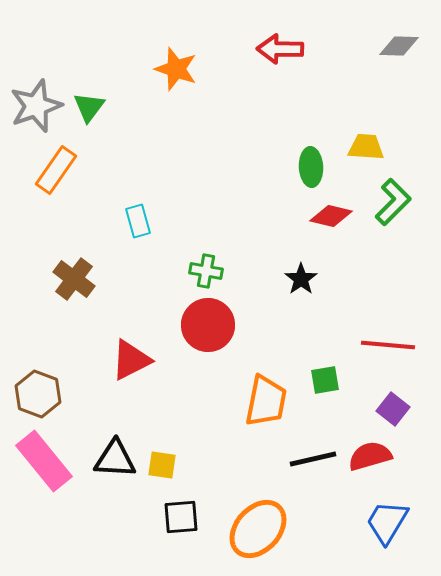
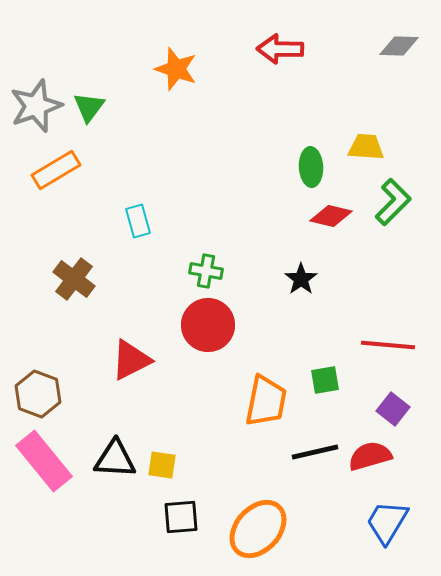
orange rectangle: rotated 24 degrees clockwise
black line: moved 2 px right, 7 px up
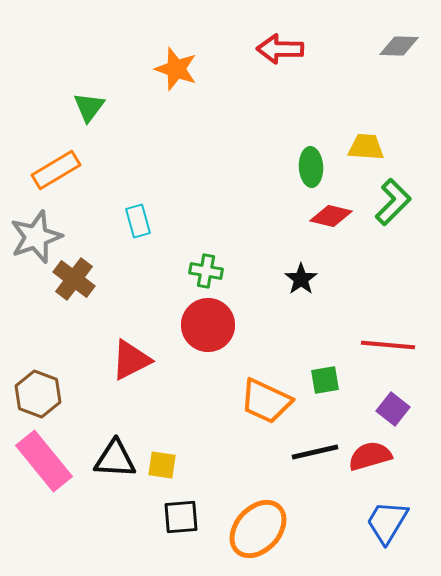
gray star: moved 131 px down
orange trapezoid: rotated 104 degrees clockwise
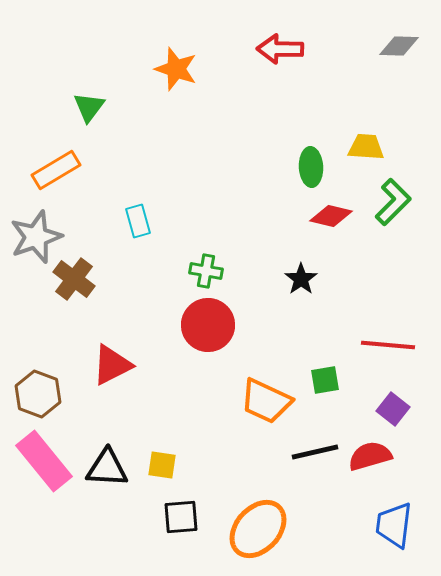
red triangle: moved 19 px left, 5 px down
black triangle: moved 8 px left, 9 px down
blue trapezoid: moved 7 px right, 3 px down; rotated 24 degrees counterclockwise
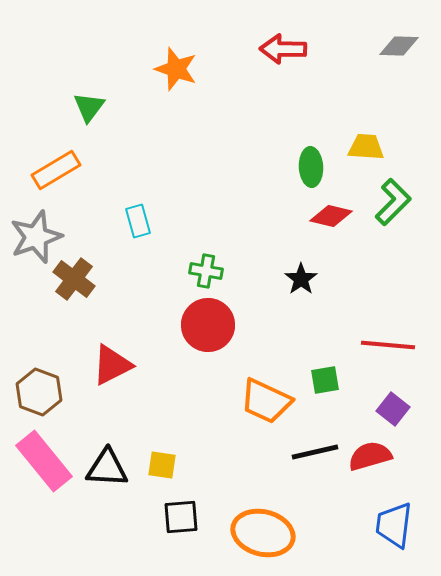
red arrow: moved 3 px right
brown hexagon: moved 1 px right, 2 px up
orange ellipse: moved 5 px right, 4 px down; rotated 62 degrees clockwise
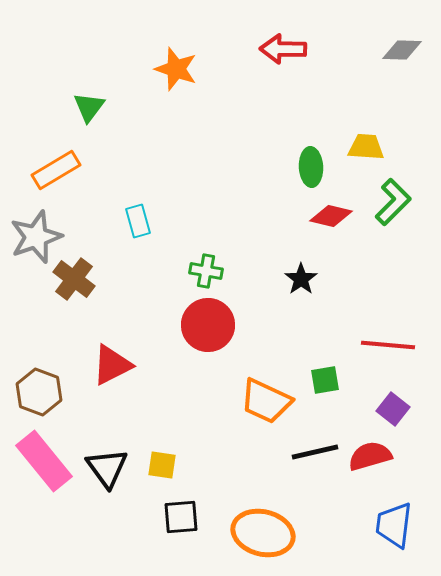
gray diamond: moved 3 px right, 4 px down
black triangle: rotated 51 degrees clockwise
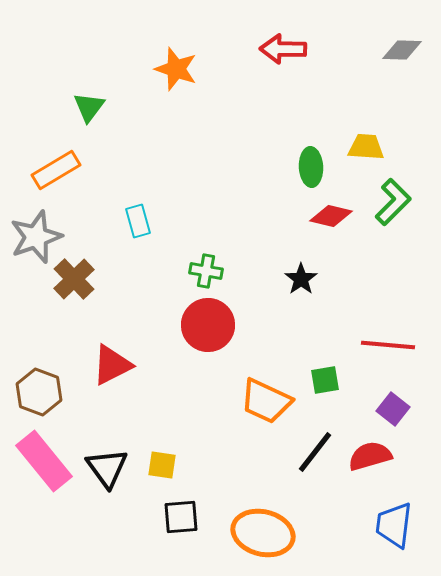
brown cross: rotated 9 degrees clockwise
black line: rotated 39 degrees counterclockwise
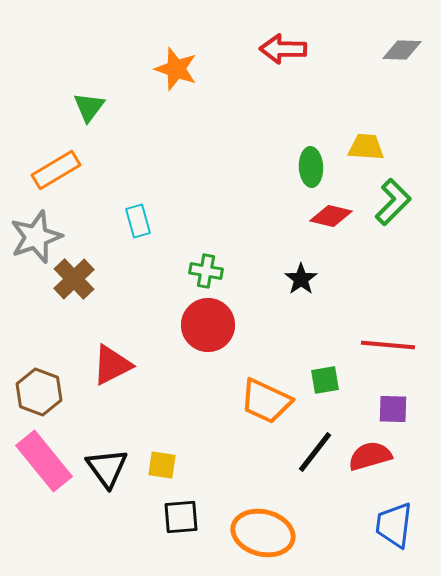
purple square: rotated 36 degrees counterclockwise
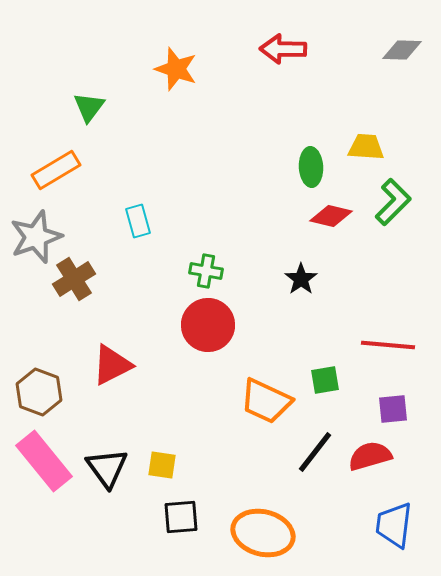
brown cross: rotated 12 degrees clockwise
purple square: rotated 8 degrees counterclockwise
